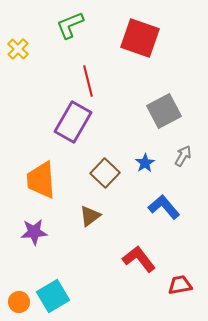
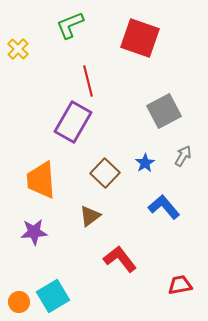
red L-shape: moved 19 px left
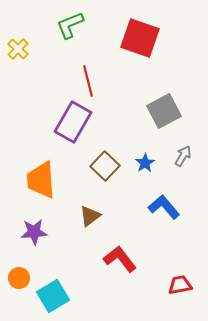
brown square: moved 7 px up
orange circle: moved 24 px up
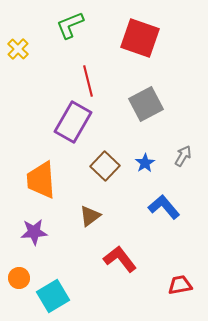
gray square: moved 18 px left, 7 px up
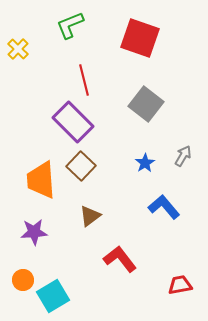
red line: moved 4 px left, 1 px up
gray square: rotated 24 degrees counterclockwise
purple rectangle: rotated 75 degrees counterclockwise
brown square: moved 24 px left
orange circle: moved 4 px right, 2 px down
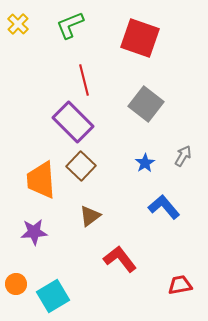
yellow cross: moved 25 px up
orange circle: moved 7 px left, 4 px down
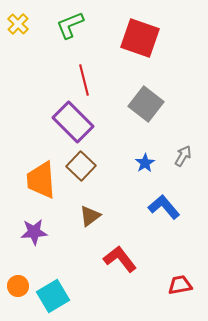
orange circle: moved 2 px right, 2 px down
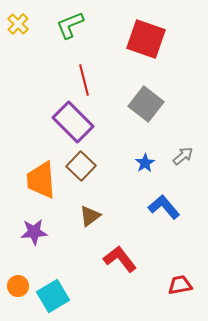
red square: moved 6 px right, 1 px down
gray arrow: rotated 20 degrees clockwise
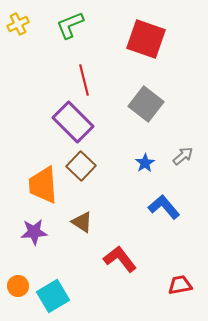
yellow cross: rotated 20 degrees clockwise
orange trapezoid: moved 2 px right, 5 px down
brown triangle: moved 8 px left, 6 px down; rotated 50 degrees counterclockwise
